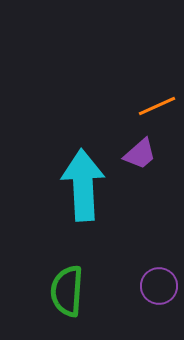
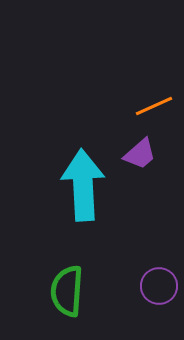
orange line: moved 3 px left
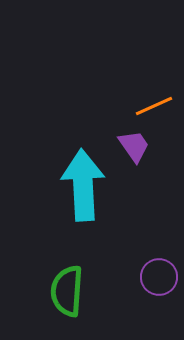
purple trapezoid: moved 6 px left, 8 px up; rotated 84 degrees counterclockwise
purple circle: moved 9 px up
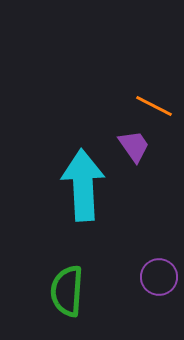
orange line: rotated 51 degrees clockwise
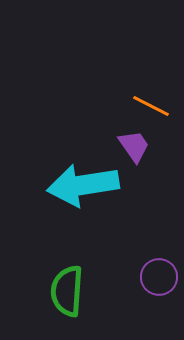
orange line: moved 3 px left
cyan arrow: rotated 96 degrees counterclockwise
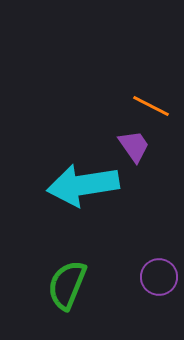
green semicircle: moved 6 px up; rotated 18 degrees clockwise
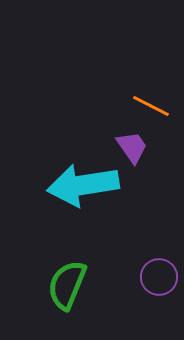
purple trapezoid: moved 2 px left, 1 px down
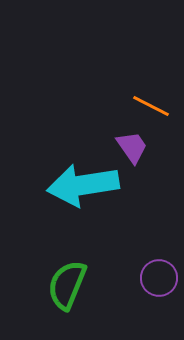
purple circle: moved 1 px down
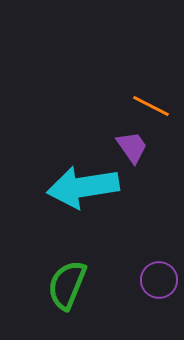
cyan arrow: moved 2 px down
purple circle: moved 2 px down
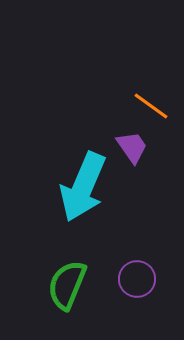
orange line: rotated 9 degrees clockwise
cyan arrow: rotated 58 degrees counterclockwise
purple circle: moved 22 px left, 1 px up
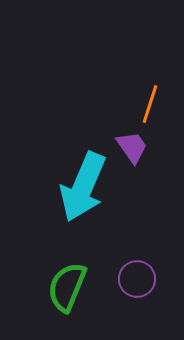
orange line: moved 1 px left, 2 px up; rotated 72 degrees clockwise
green semicircle: moved 2 px down
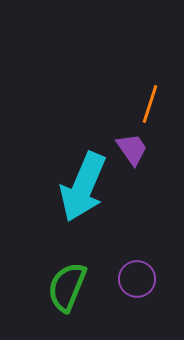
purple trapezoid: moved 2 px down
